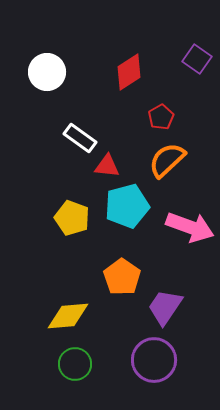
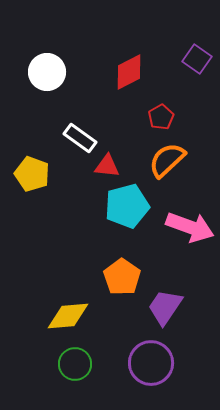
red diamond: rotated 6 degrees clockwise
yellow pentagon: moved 40 px left, 44 px up
purple circle: moved 3 px left, 3 px down
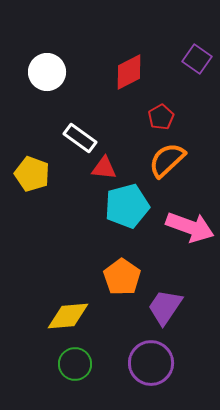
red triangle: moved 3 px left, 2 px down
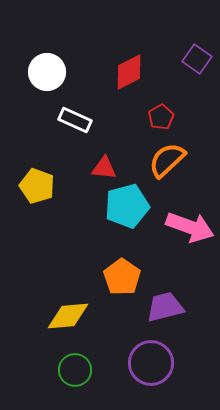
white rectangle: moved 5 px left, 18 px up; rotated 12 degrees counterclockwise
yellow pentagon: moved 5 px right, 12 px down
purple trapezoid: rotated 42 degrees clockwise
green circle: moved 6 px down
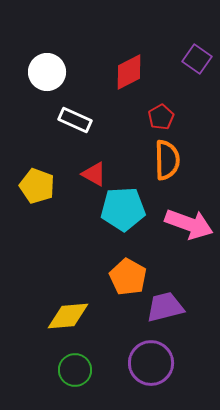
orange semicircle: rotated 132 degrees clockwise
red triangle: moved 10 px left, 6 px down; rotated 24 degrees clockwise
cyan pentagon: moved 4 px left, 3 px down; rotated 12 degrees clockwise
pink arrow: moved 1 px left, 3 px up
orange pentagon: moved 6 px right; rotated 6 degrees counterclockwise
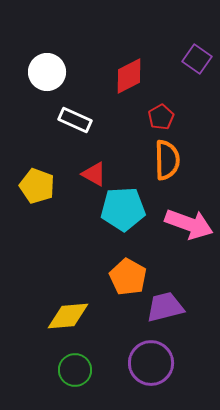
red diamond: moved 4 px down
